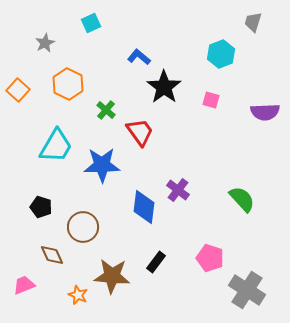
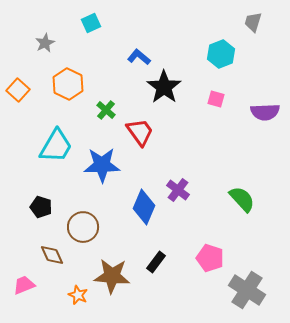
pink square: moved 5 px right, 1 px up
blue diamond: rotated 16 degrees clockwise
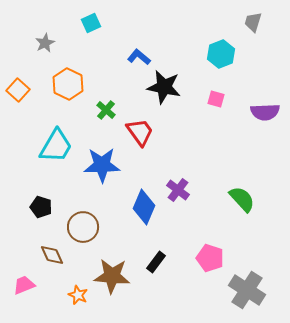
black star: rotated 24 degrees counterclockwise
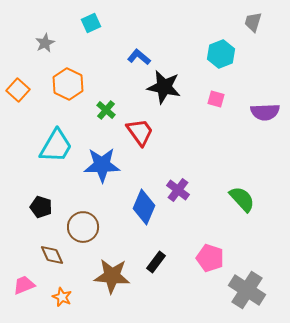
orange star: moved 16 px left, 2 px down
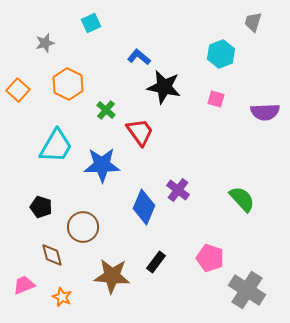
gray star: rotated 12 degrees clockwise
brown diamond: rotated 10 degrees clockwise
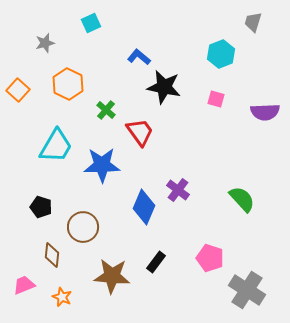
brown diamond: rotated 20 degrees clockwise
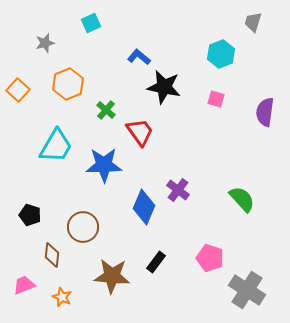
orange hexagon: rotated 12 degrees clockwise
purple semicircle: rotated 100 degrees clockwise
blue star: moved 2 px right
black pentagon: moved 11 px left, 8 px down
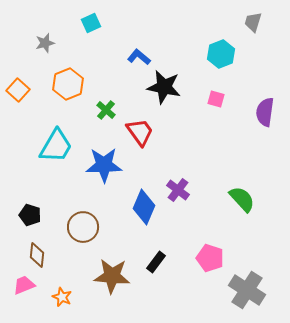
brown diamond: moved 15 px left
